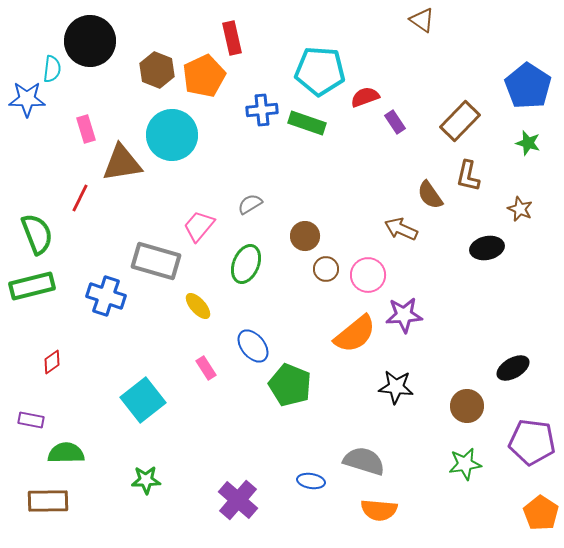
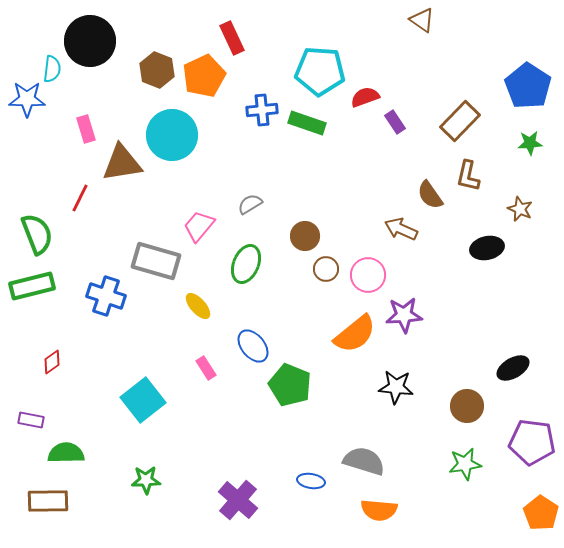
red rectangle at (232, 38): rotated 12 degrees counterclockwise
green star at (528, 143): moved 2 px right; rotated 20 degrees counterclockwise
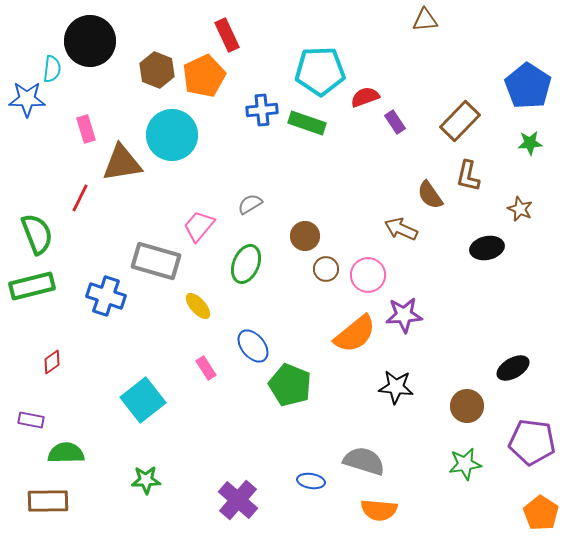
brown triangle at (422, 20): moved 3 px right; rotated 40 degrees counterclockwise
red rectangle at (232, 38): moved 5 px left, 3 px up
cyan pentagon at (320, 71): rotated 6 degrees counterclockwise
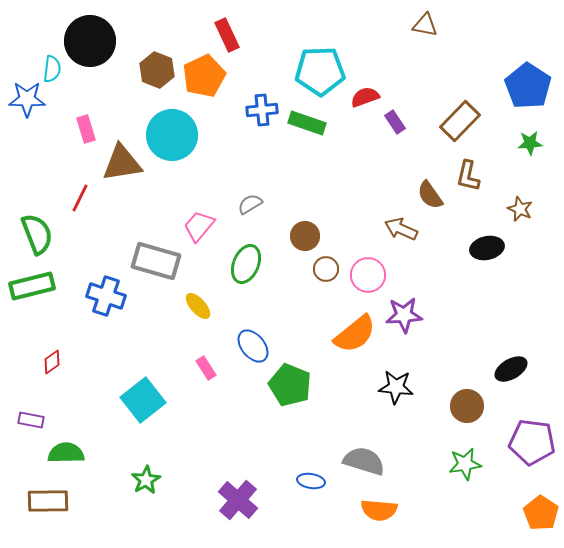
brown triangle at (425, 20): moved 5 px down; rotated 16 degrees clockwise
black ellipse at (513, 368): moved 2 px left, 1 px down
green star at (146, 480): rotated 28 degrees counterclockwise
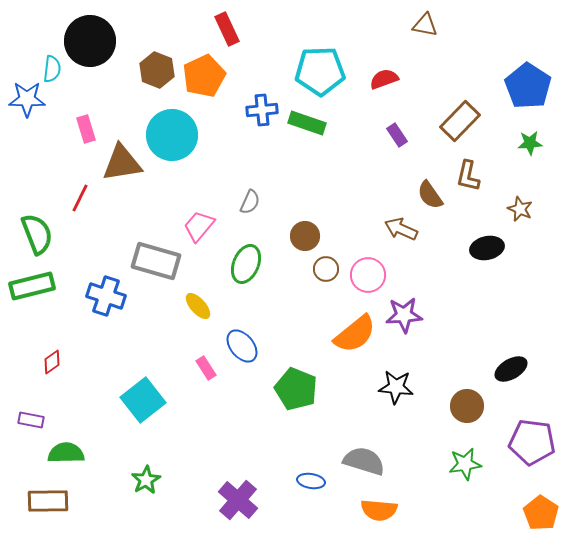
red rectangle at (227, 35): moved 6 px up
red semicircle at (365, 97): moved 19 px right, 18 px up
purple rectangle at (395, 122): moved 2 px right, 13 px down
gray semicircle at (250, 204): moved 2 px up; rotated 145 degrees clockwise
blue ellipse at (253, 346): moved 11 px left
green pentagon at (290, 385): moved 6 px right, 4 px down
